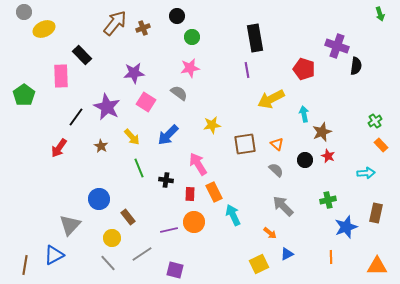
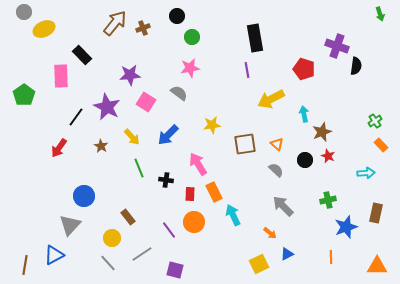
purple star at (134, 73): moved 4 px left, 2 px down
blue circle at (99, 199): moved 15 px left, 3 px up
purple line at (169, 230): rotated 66 degrees clockwise
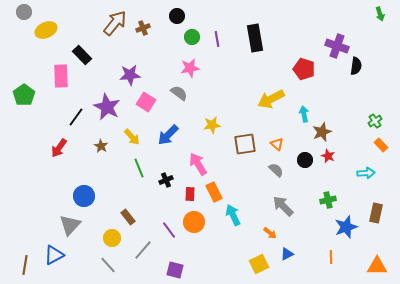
yellow ellipse at (44, 29): moved 2 px right, 1 px down
purple line at (247, 70): moved 30 px left, 31 px up
black cross at (166, 180): rotated 32 degrees counterclockwise
gray line at (142, 254): moved 1 px right, 4 px up; rotated 15 degrees counterclockwise
gray line at (108, 263): moved 2 px down
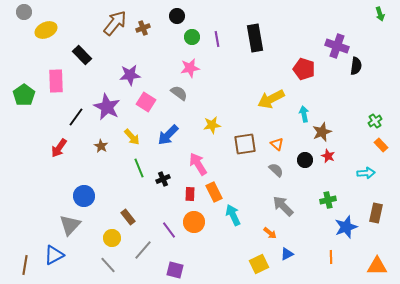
pink rectangle at (61, 76): moved 5 px left, 5 px down
black cross at (166, 180): moved 3 px left, 1 px up
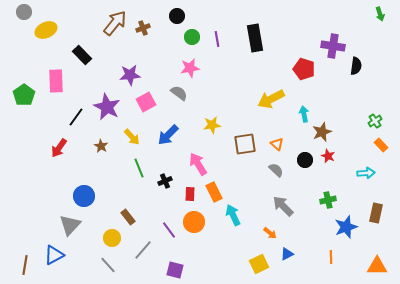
purple cross at (337, 46): moved 4 px left; rotated 10 degrees counterclockwise
pink square at (146, 102): rotated 30 degrees clockwise
black cross at (163, 179): moved 2 px right, 2 px down
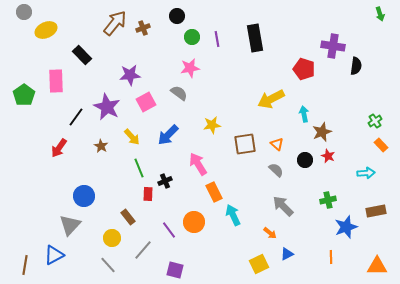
red rectangle at (190, 194): moved 42 px left
brown rectangle at (376, 213): moved 2 px up; rotated 66 degrees clockwise
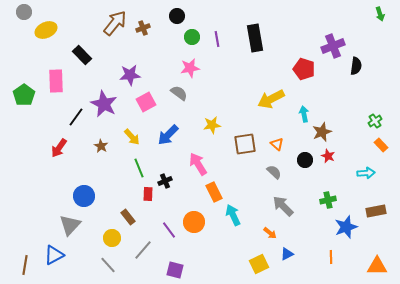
purple cross at (333, 46): rotated 30 degrees counterclockwise
purple star at (107, 107): moved 3 px left, 3 px up
gray semicircle at (276, 170): moved 2 px left, 2 px down
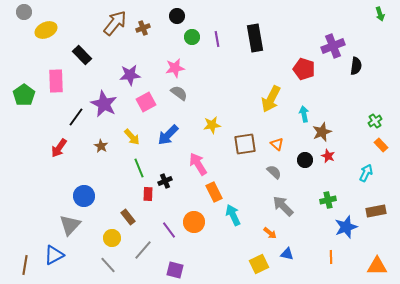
pink star at (190, 68): moved 15 px left
yellow arrow at (271, 99): rotated 36 degrees counterclockwise
cyan arrow at (366, 173): rotated 60 degrees counterclockwise
blue triangle at (287, 254): rotated 40 degrees clockwise
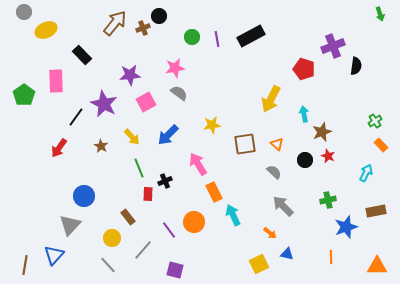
black circle at (177, 16): moved 18 px left
black rectangle at (255, 38): moved 4 px left, 2 px up; rotated 72 degrees clockwise
blue triangle at (54, 255): rotated 20 degrees counterclockwise
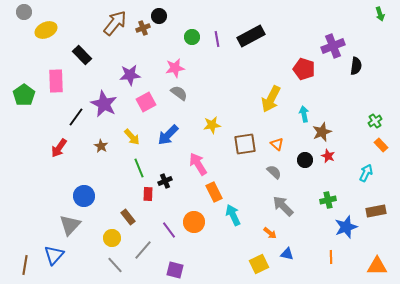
gray line at (108, 265): moved 7 px right
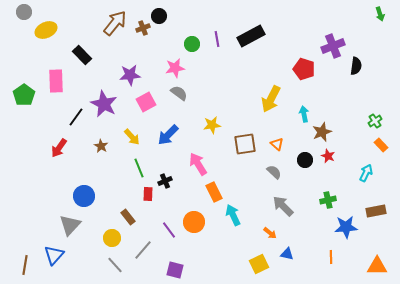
green circle at (192, 37): moved 7 px down
blue star at (346, 227): rotated 15 degrees clockwise
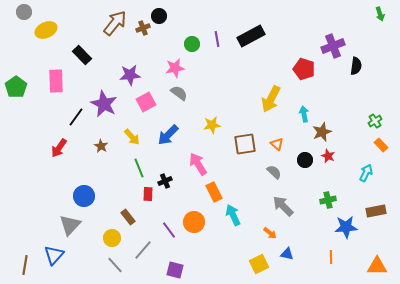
green pentagon at (24, 95): moved 8 px left, 8 px up
